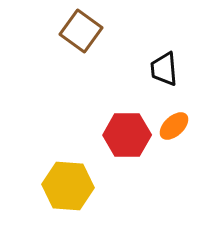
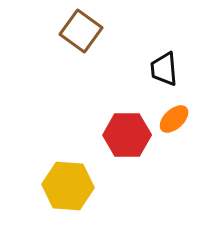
orange ellipse: moved 7 px up
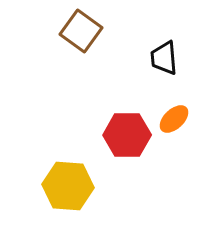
black trapezoid: moved 11 px up
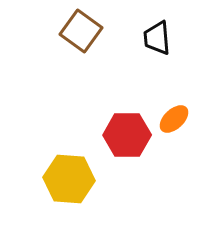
black trapezoid: moved 7 px left, 20 px up
yellow hexagon: moved 1 px right, 7 px up
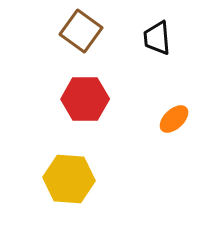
red hexagon: moved 42 px left, 36 px up
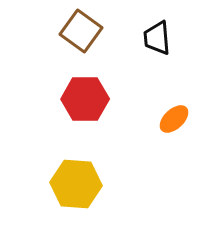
yellow hexagon: moved 7 px right, 5 px down
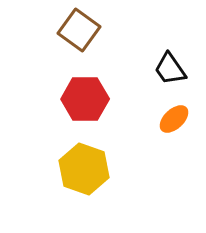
brown square: moved 2 px left, 1 px up
black trapezoid: moved 13 px right, 31 px down; rotated 30 degrees counterclockwise
yellow hexagon: moved 8 px right, 15 px up; rotated 15 degrees clockwise
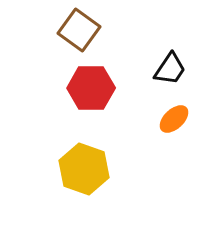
black trapezoid: rotated 111 degrees counterclockwise
red hexagon: moved 6 px right, 11 px up
